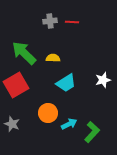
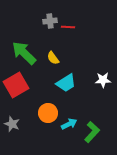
red line: moved 4 px left, 5 px down
yellow semicircle: rotated 128 degrees counterclockwise
white star: rotated 14 degrees clockwise
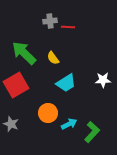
gray star: moved 1 px left
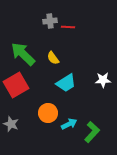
green arrow: moved 1 px left, 1 px down
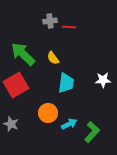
red line: moved 1 px right
cyan trapezoid: rotated 50 degrees counterclockwise
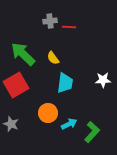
cyan trapezoid: moved 1 px left
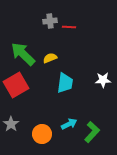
yellow semicircle: moved 3 px left; rotated 104 degrees clockwise
orange circle: moved 6 px left, 21 px down
gray star: rotated 14 degrees clockwise
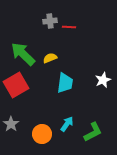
white star: rotated 21 degrees counterclockwise
cyan arrow: moved 2 px left; rotated 28 degrees counterclockwise
green L-shape: moved 1 px right; rotated 20 degrees clockwise
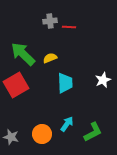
cyan trapezoid: rotated 10 degrees counterclockwise
gray star: moved 13 px down; rotated 21 degrees counterclockwise
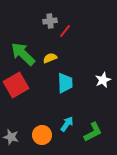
red line: moved 4 px left, 4 px down; rotated 56 degrees counterclockwise
orange circle: moved 1 px down
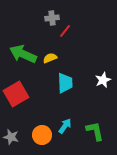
gray cross: moved 2 px right, 3 px up
green arrow: rotated 20 degrees counterclockwise
red square: moved 9 px down
cyan arrow: moved 2 px left, 2 px down
green L-shape: moved 2 px right, 1 px up; rotated 75 degrees counterclockwise
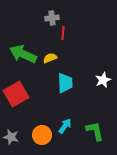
red line: moved 2 px left, 2 px down; rotated 32 degrees counterclockwise
